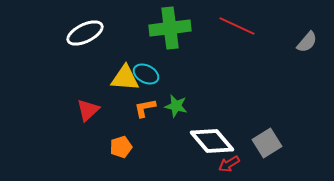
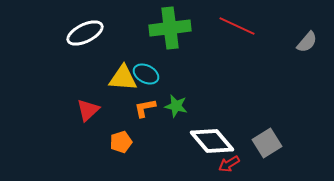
yellow triangle: moved 2 px left
orange pentagon: moved 5 px up
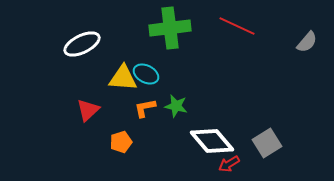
white ellipse: moved 3 px left, 11 px down
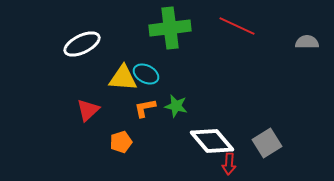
gray semicircle: rotated 130 degrees counterclockwise
red arrow: rotated 55 degrees counterclockwise
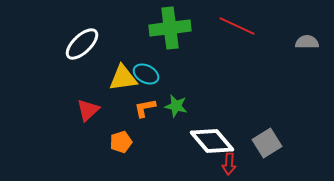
white ellipse: rotated 18 degrees counterclockwise
yellow triangle: rotated 12 degrees counterclockwise
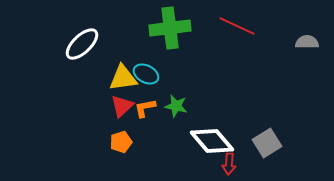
red triangle: moved 34 px right, 4 px up
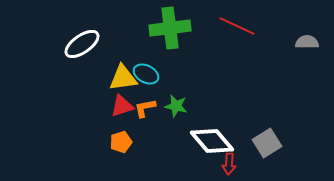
white ellipse: rotated 9 degrees clockwise
red triangle: rotated 25 degrees clockwise
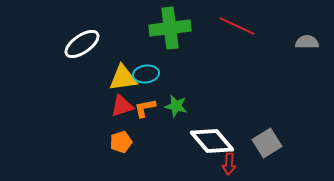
cyan ellipse: rotated 35 degrees counterclockwise
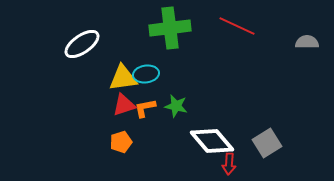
red triangle: moved 2 px right, 1 px up
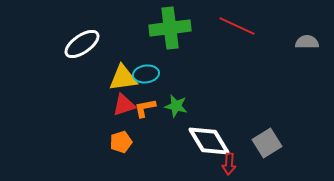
white diamond: moved 3 px left; rotated 9 degrees clockwise
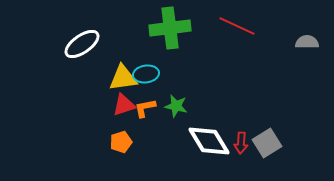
red arrow: moved 12 px right, 21 px up
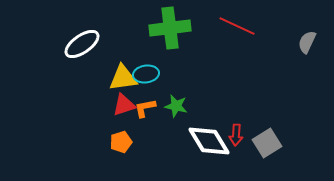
gray semicircle: rotated 65 degrees counterclockwise
red arrow: moved 5 px left, 8 px up
